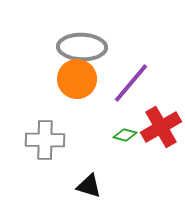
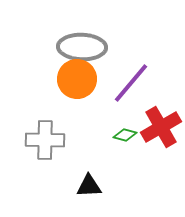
black triangle: rotated 20 degrees counterclockwise
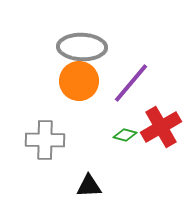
orange circle: moved 2 px right, 2 px down
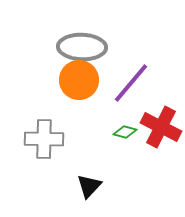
orange circle: moved 1 px up
red cross: rotated 33 degrees counterclockwise
green diamond: moved 3 px up
gray cross: moved 1 px left, 1 px up
black triangle: rotated 44 degrees counterclockwise
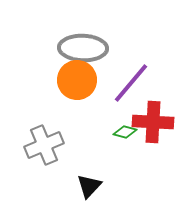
gray ellipse: moved 1 px right, 1 px down
orange circle: moved 2 px left
red cross: moved 8 px left, 5 px up; rotated 24 degrees counterclockwise
gray cross: moved 6 px down; rotated 24 degrees counterclockwise
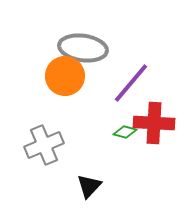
gray ellipse: rotated 6 degrees clockwise
orange circle: moved 12 px left, 4 px up
red cross: moved 1 px right, 1 px down
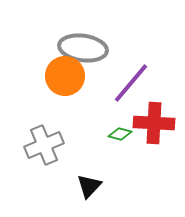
green diamond: moved 5 px left, 2 px down
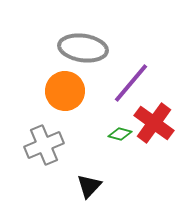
orange circle: moved 15 px down
red cross: rotated 33 degrees clockwise
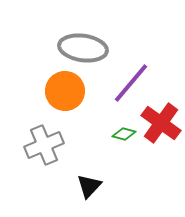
red cross: moved 7 px right
green diamond: moved 4 px right
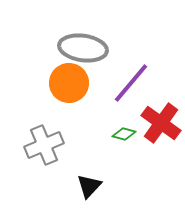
orange circle: moved 4 px right, 8 px up
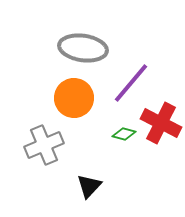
orange circle: moved 5 px right, 15 px down
red cross: rotated 9 degrees counterclockwise
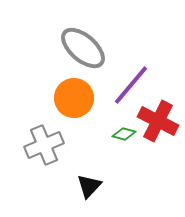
gray ellipse: rotated 33 degrees clockwise
purple line: moved 2 px down
red cross: moved 3 px left, 2 px up
